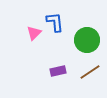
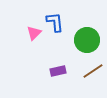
brown line: moved 3 px right, 1 px up
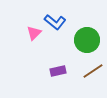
blue L-shape: rotated 135 degrees clockwise
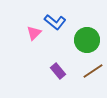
purple rectangle: rotated 63 degrees clockwise
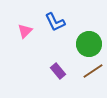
blue L-shape: rotated 25 degrees clockwise
pink triangle: moved 9 px left, 2 px up
green circle: moved 2 px right, 4 px down
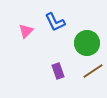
pink triangle: moved 1 px right
green circle: moved 2 px left, 1 px up
purple rectangle: rotated 21 degrees clockwise
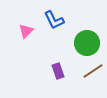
blue L-shape: moved 1 px left, 2 px up
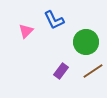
green circle: moved 1 px left, 1 px up
purple rectangle: moved 3 px right; rotated 56 degrees clockwise
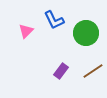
green circle: moved 9 px up
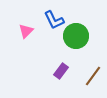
green circle: moved 10 px left, 3 px down
brown line: moved 5 px down; rotated 20 degrees counterclockwise
